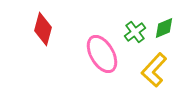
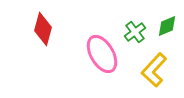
green diamond: moved 3 px right, 2 px up
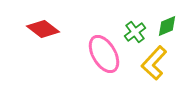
red diamond: rotated 68 degrees counterclockwise
pink ellipse: moved 2 px right
yellow L-shape: moved 7 px up
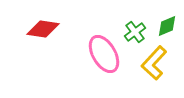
red diamond: rotated 28 degrees counterclockwise
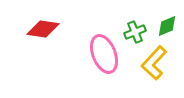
green cross: rotated 15 degrees clockwise
pink ellipse: rotated 9 degrees clockwise
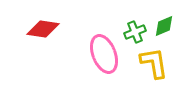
green diamond: moved 3 px left
yellow L-shape: rotated 128 degrees clockwise
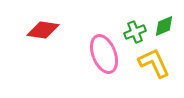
red diamond: moved 1 px down
yellow L-shape: rotated 16 degrees counterclockwise
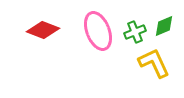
red diamond: rotated 12 degrees clockwise
pink ellipse: moved 6 px left, 23 px up
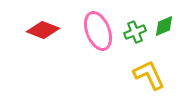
yellow L-shape: moved 5 px left, 12 px down
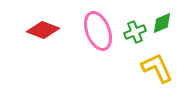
green diamond: moved 2 px left, 3 px up
yellow L-shape: moved 8 px right, 7 px up
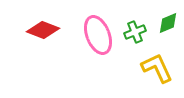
green diamond: moved 6 px right
pink ellipse: moved 4 px down
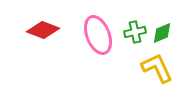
green diamond: moved 6 px left, 10 px down
green cross: rotated 10 degrees clockwise
